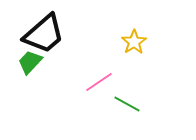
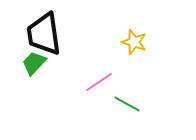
black trapezoid: rotated 123 degrees clockwise
yellow star: rotated 20 degrees counterclockwise
green trapezoid: moved 4 px right, 1 px down
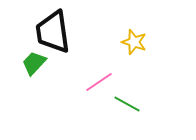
black trapezoid: moved 9 px right, 2 px up
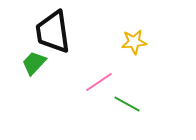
yellow star: rotated 25 degrees counterclockwise
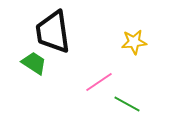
green trapezoid: rotated 80 degrees clockwise
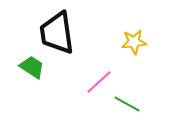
black trapezoid: moved 4 px right, 1 px down
green trapezoid: moved 2 px left, 4 px down
pink line: rotated 8 degrees counterclockwise
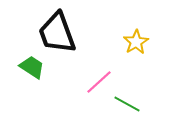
black trapezoid: rotated 12 degrees counterclockwise
yellow star: moved 2 px right; rotated 25 degrees counterclockwise
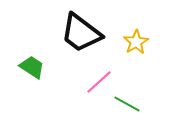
black trapezoid: moved 24 px right; rotated 33 degrees counterclockwise
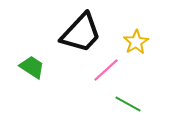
black trapezoid: rotated 84 degrees counterclockwise
pink line: moved 7 px right, 12 px up
green line: moved 1 px right
